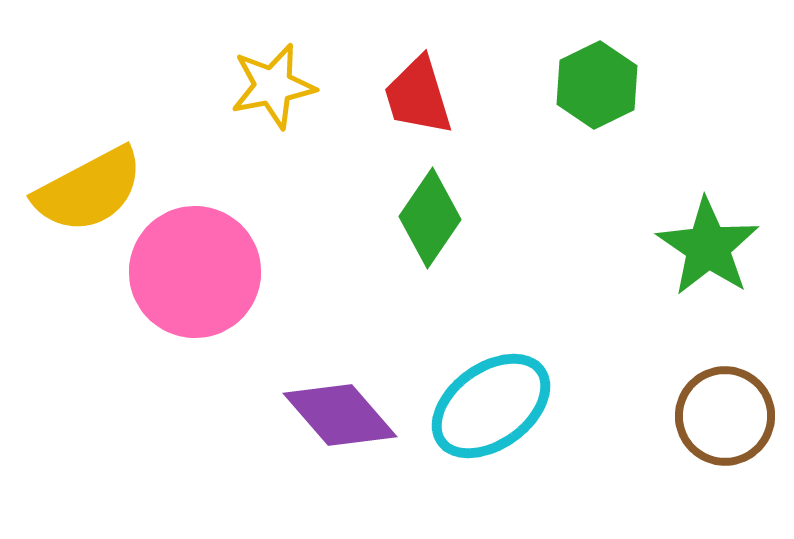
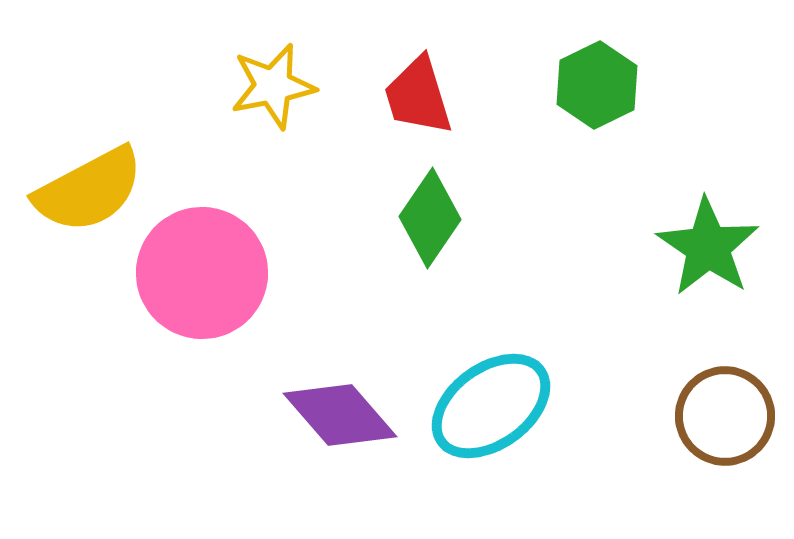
pink circle: moved 7 px right, 1 px down
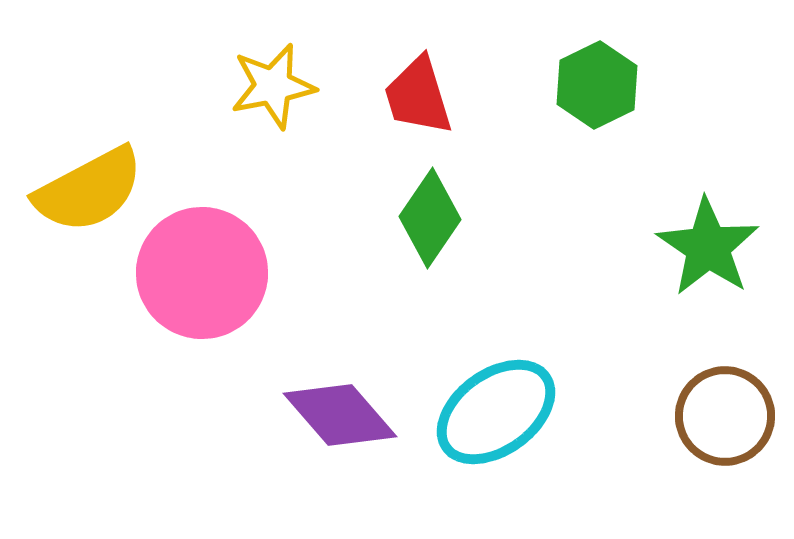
cyan ellipse: moved 5 px right, 6 px down
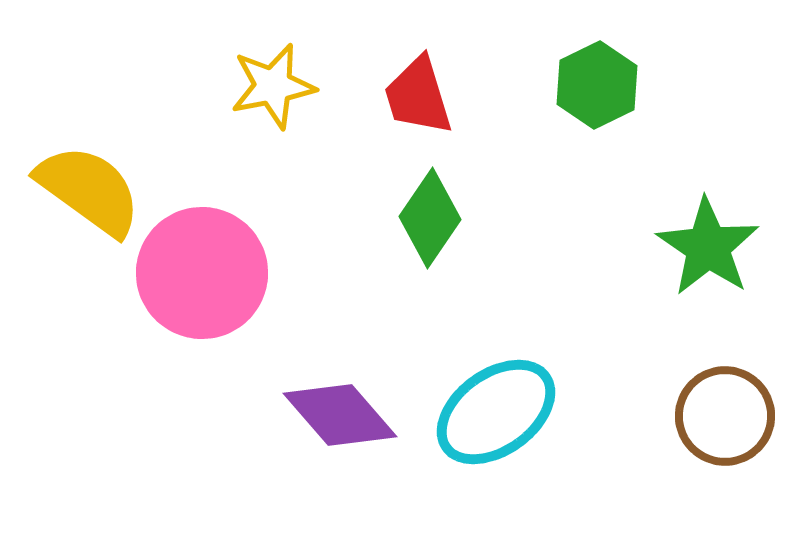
yellow semicircle: rotated 116 degrees counterclockwise
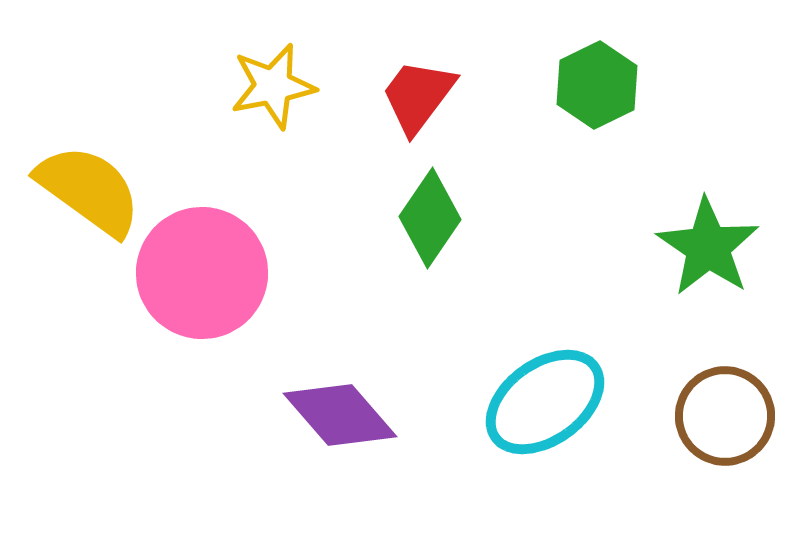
red trapezoid: rotated 54 degrees clockwise
cyan ellipse: moved 49 px right, 10 px up
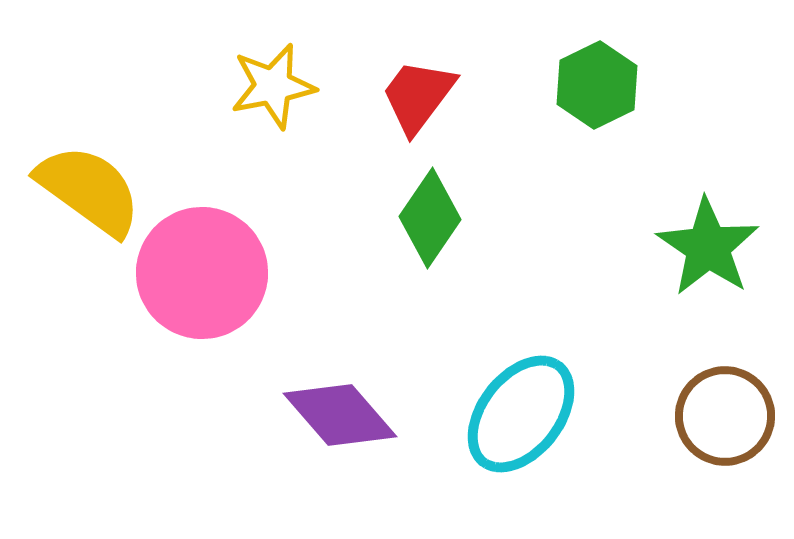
cyan ellipse: moved 24 px left, 12 px down; rotated 16 degrees counterclockwise
